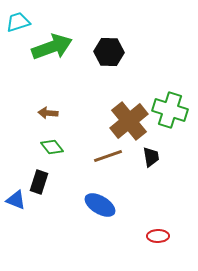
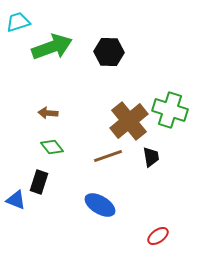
red ellipse: rotated 35 degrees counterclockwise
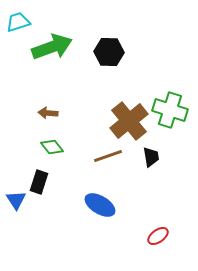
blue triangle: rotated 35 degrees clockwise
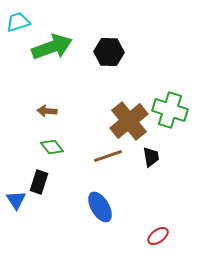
brown arrow: moved 1 px left, 2 px up
blue ellipse: moved 2 px down; rotated 28 degrees clockwise
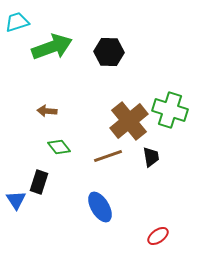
cyan trapezoid: moved 1 px left
green diamond: moved 7 px right
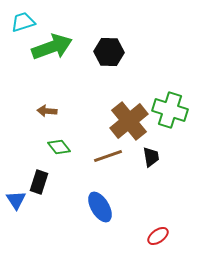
cyan trapezoid: moved 6 px right
